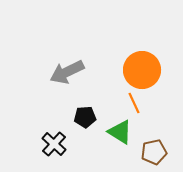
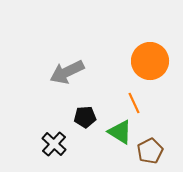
orange circle: moved 8 px right, 9 px up
brown pentagon: moved 4 px left, 1 px up; rotated 15 degrees counterclockwise
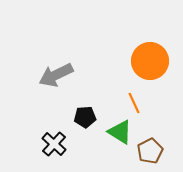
gray arrow: moved 11 px left, 3 px down
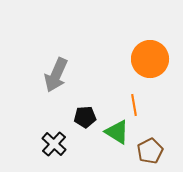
orange circle: moved 2 px up
gray arrow: rotated 40 degrees counterclockwise
orange line: moved 2 px down; rotated 15 degrees clockwise
green triangle: moved 3 px left
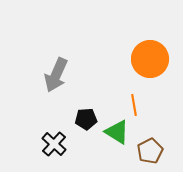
black pentagon: moved 1 px right, 2 px down
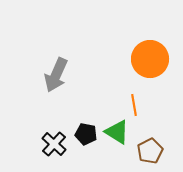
black pentagon: moved 15 px down; rotated 15 degrees clockwise
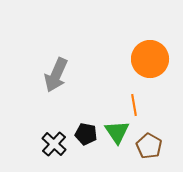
green triangle: rotated 24 degrees clockwise
brown pentagon: moved 1 px left, 5 px up; rotated 15 degrees counterclockwise
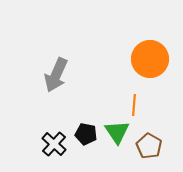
orange line: rotated 15 degrees clockwise
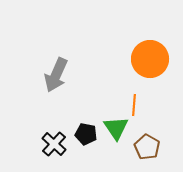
green triangle: moved 1 px left, 4 px up
brown pentagon: moved 2 px left, 1 px down
